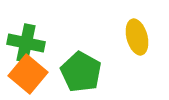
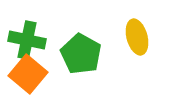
green cross: moved 1 px right, 3 px up
green pentagon: moved 18 px up
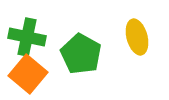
green cross: moved 3 px up
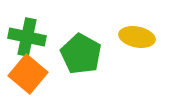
yellow ellipse: rotated 64 degrees counterclockwise
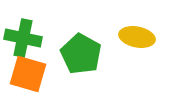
green cross: moved 4 px left, 1 px down
orange square: rotated 24 degrees counterclockwise
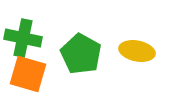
yellow ellipse: moved 14 px down
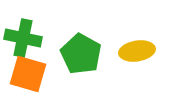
yellow ellipse: rotated 20 degrees counterclockwise
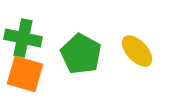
yellow ellipse: rotated 56 degrees clockwise
orange square: moved 3 px left
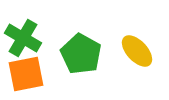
green cross: rotated 18 degrees clockwise
orange square: moved 1 px right; rotated 27 degrees counterclockwise
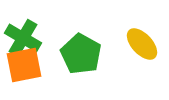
yellow ellipse: moved 5 px right, 7 px up
orange square: moved 2 px left, 9 px up
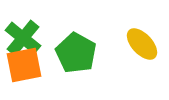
green cross: rotated 9 degrees clockwise
green pentagon: moved 5 px left, 1 px up
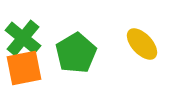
green pentagon: rotated 12 degrees clockwise
orange square: moved 3 px down
